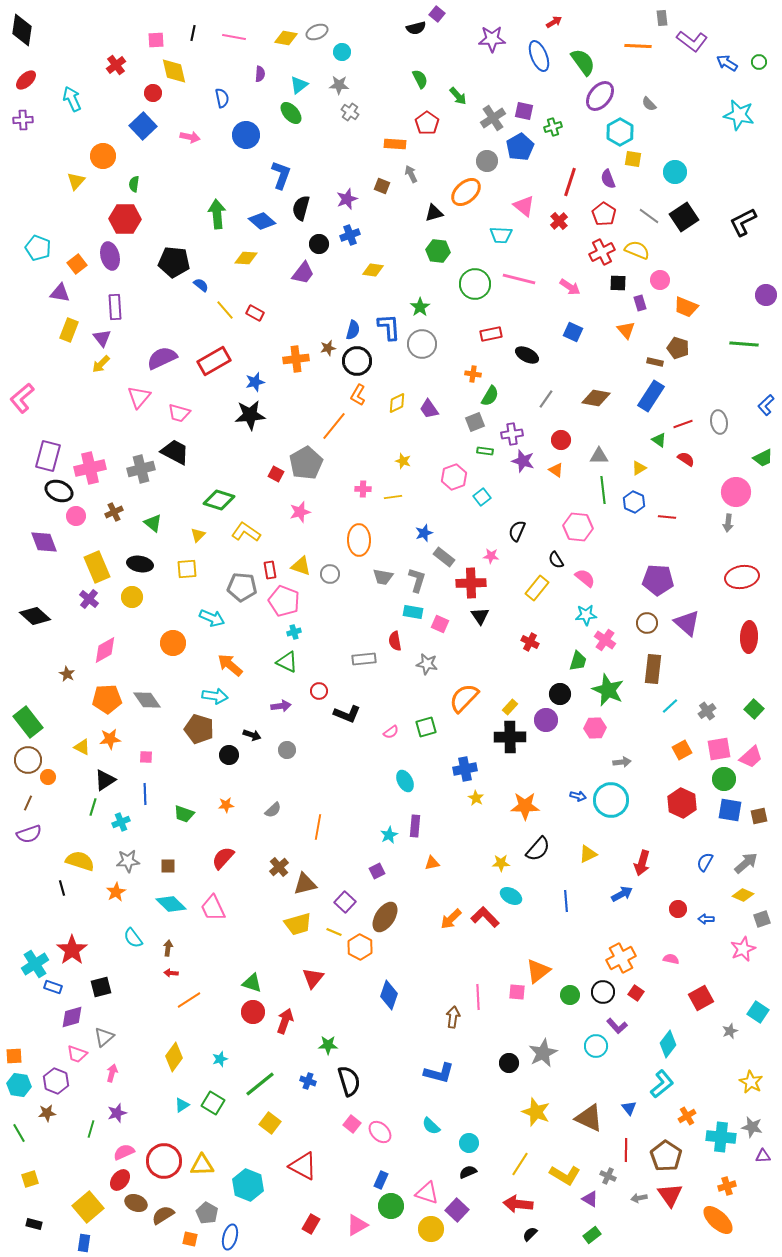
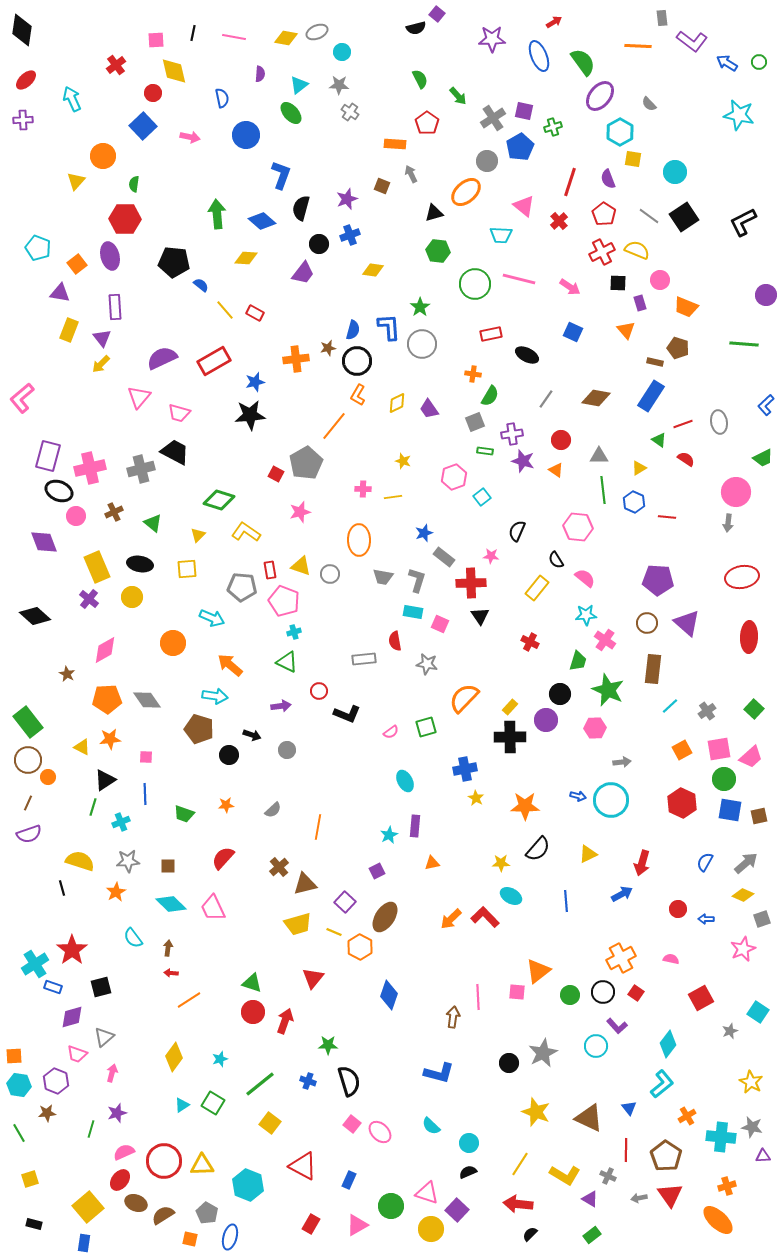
blue rectangle at (381, 1180): moved 32 px left
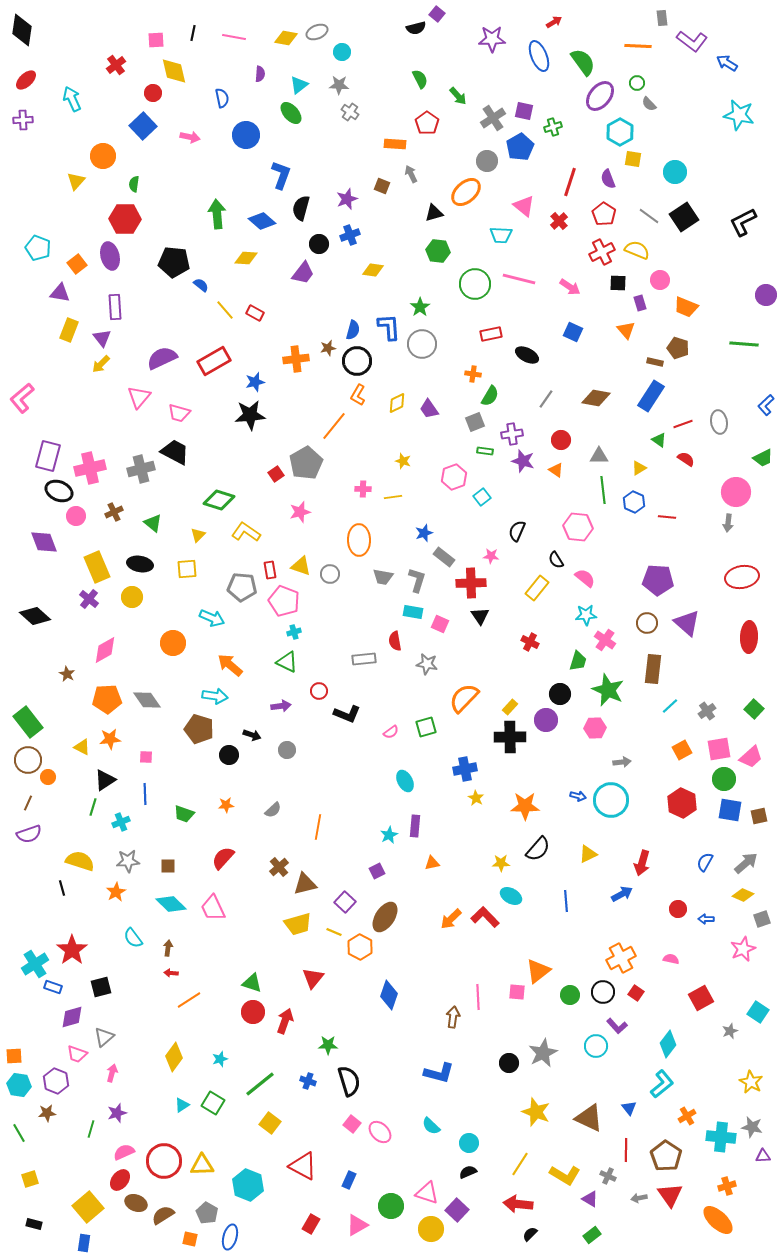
green circle at (759, 62): moved 122 px left, 21 px down
red square at (276, 474): rotated 28 degrees clockwise
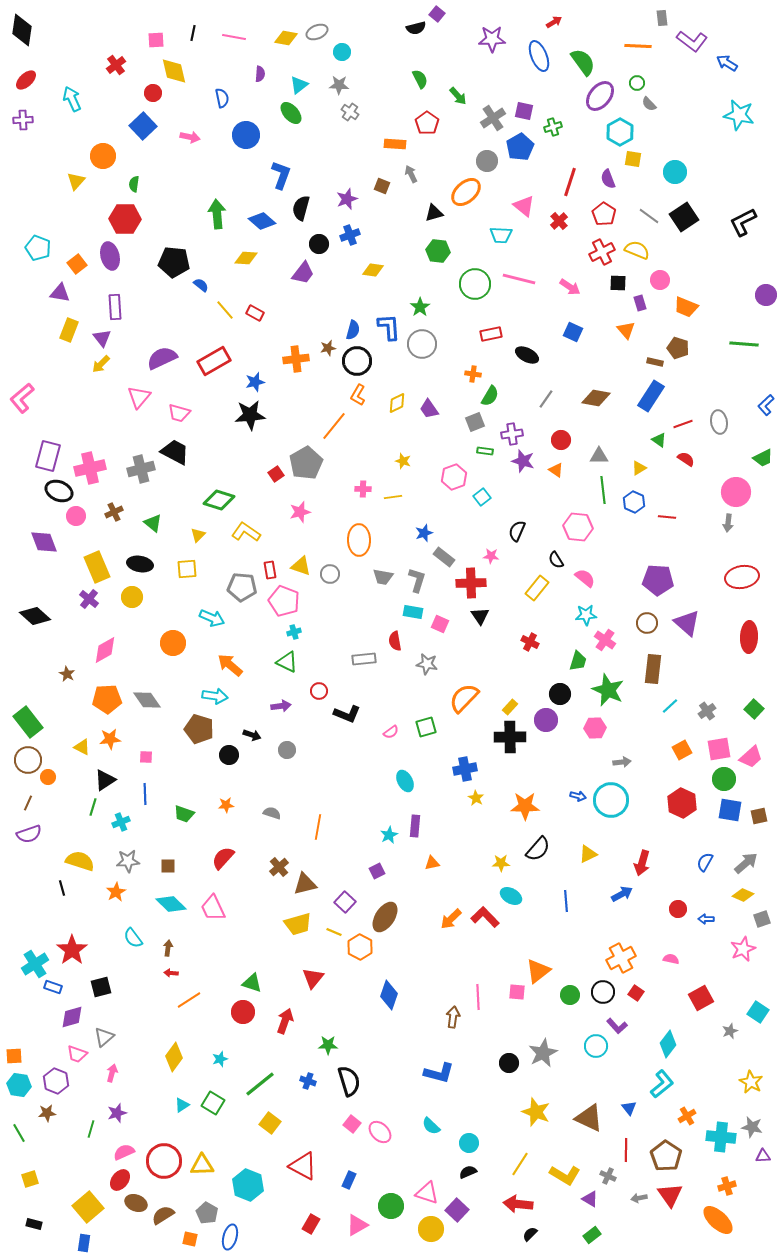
gray semicircle at (273, 810): moved 1 px left, 3 px down; rotated 120 degrees counterclockwise
red circle at (253, 1012): moved 10 px left
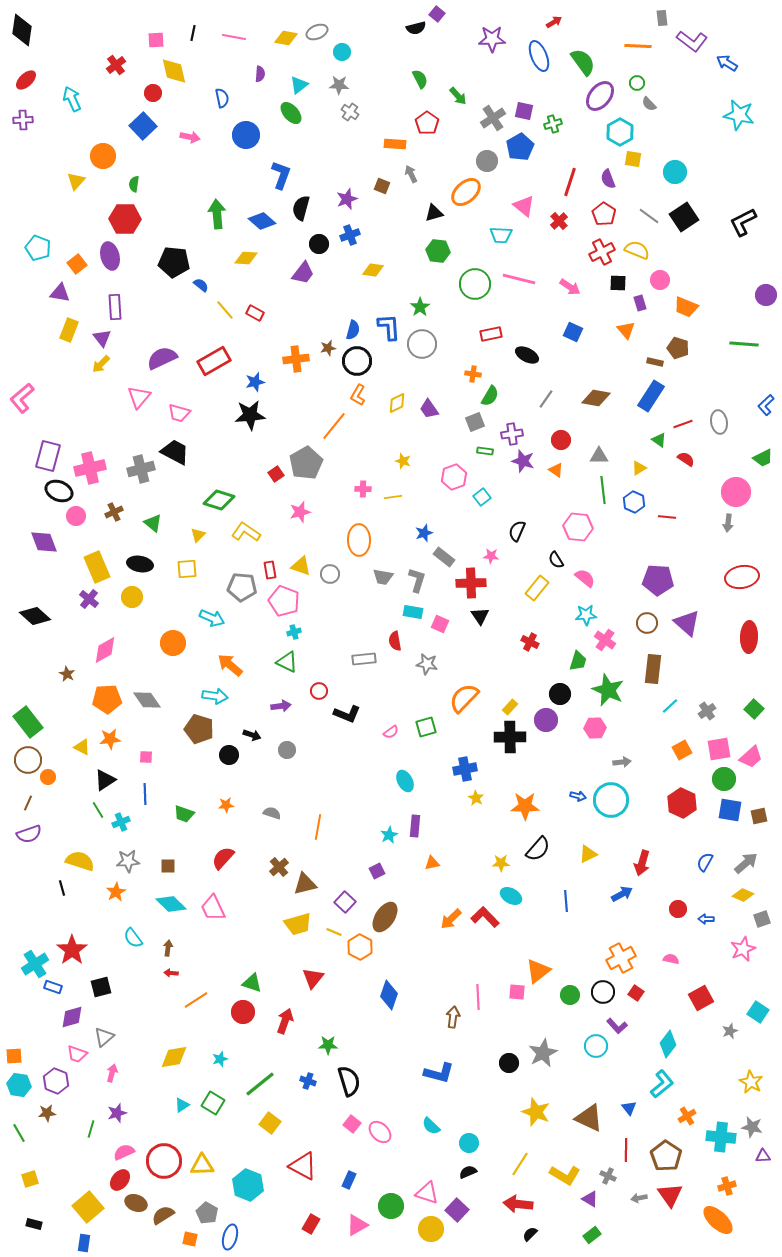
green cross at (553, 127): moved 3 px up
green line at (93, 807): moved 5 px right, 3 px down; rotated 48 degrees counterclockwise
orange line at (189, 1000): moved 7 px right
yellow diamond at (174, 1057): rotated 44 degrees clockwise
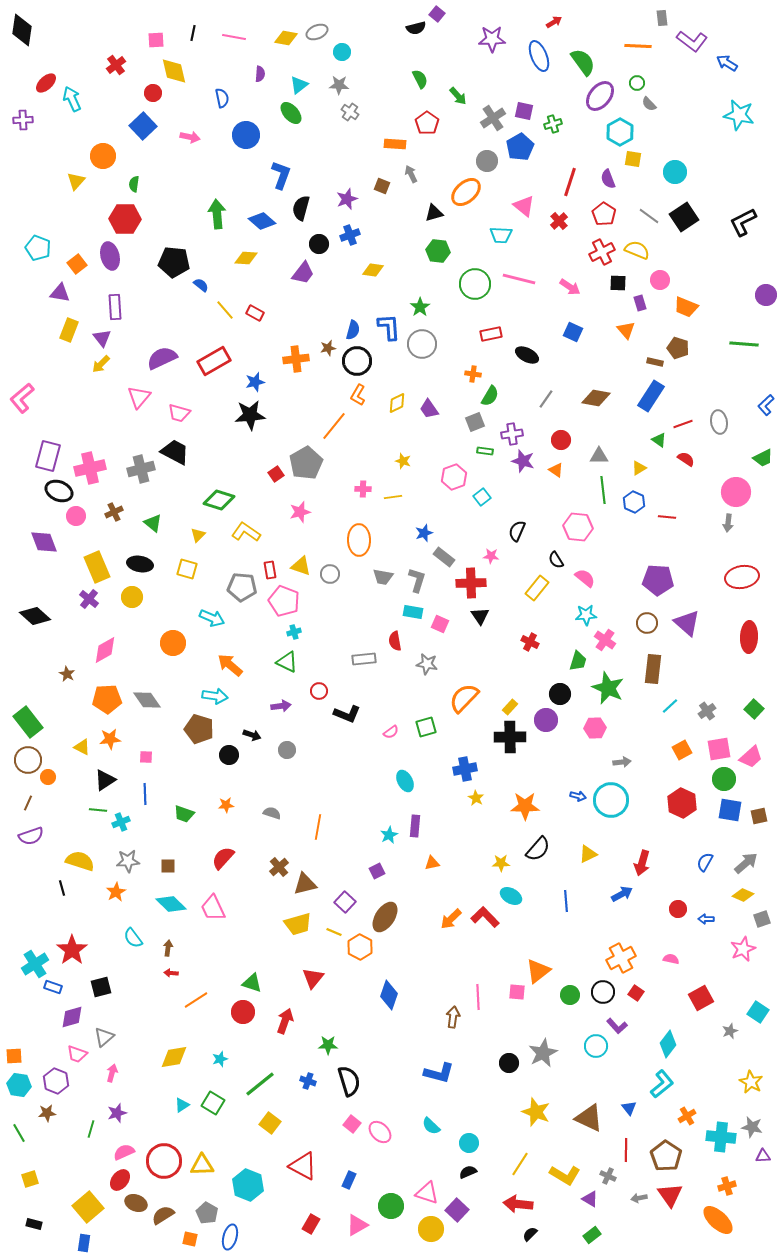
red ellipse at (26, 80): moved 20 px right, 3 px down
yellow square at (187, 569): rotated 20 degrees clockwise
green star at (608, 690): moved 2 px up
green line at (98, 810): rotated 54 degrees counterclockwise
purple semicircle at (29, 834): moved 2 px right, 2 px down
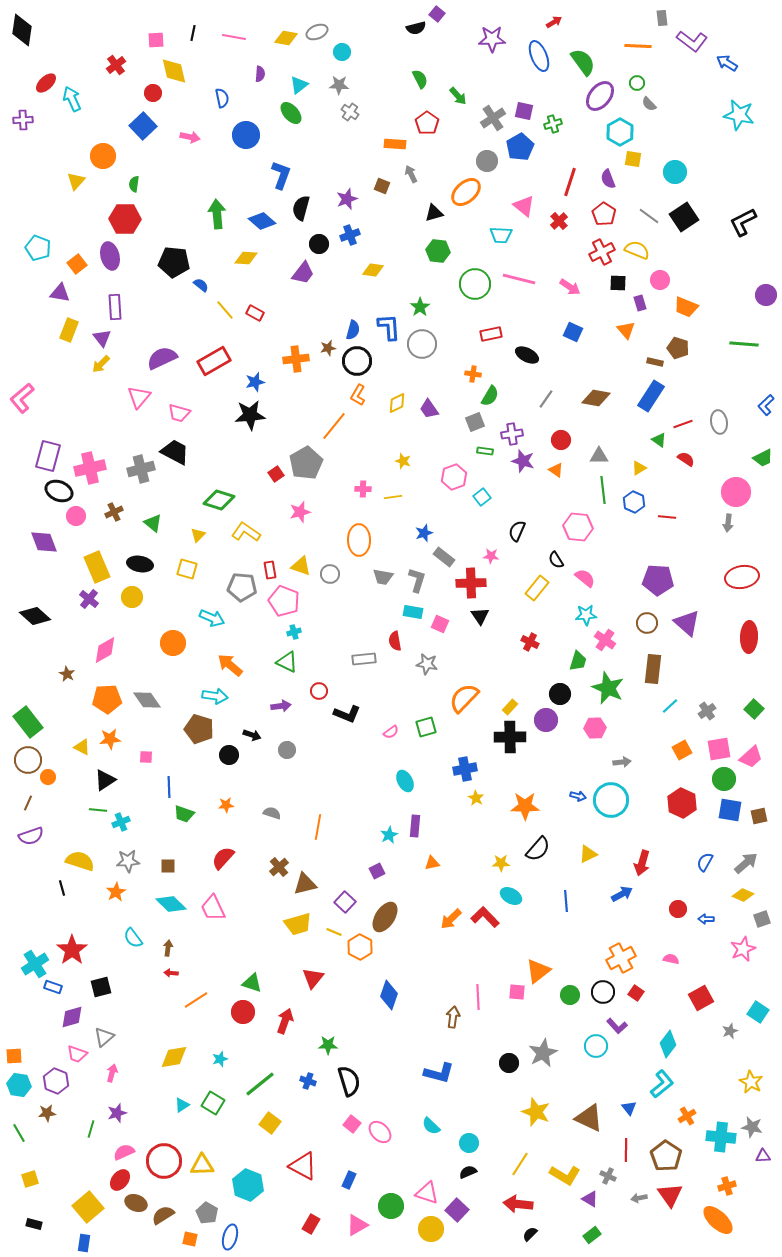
blue line at (145, 794): moved 24 px right, 7 px up
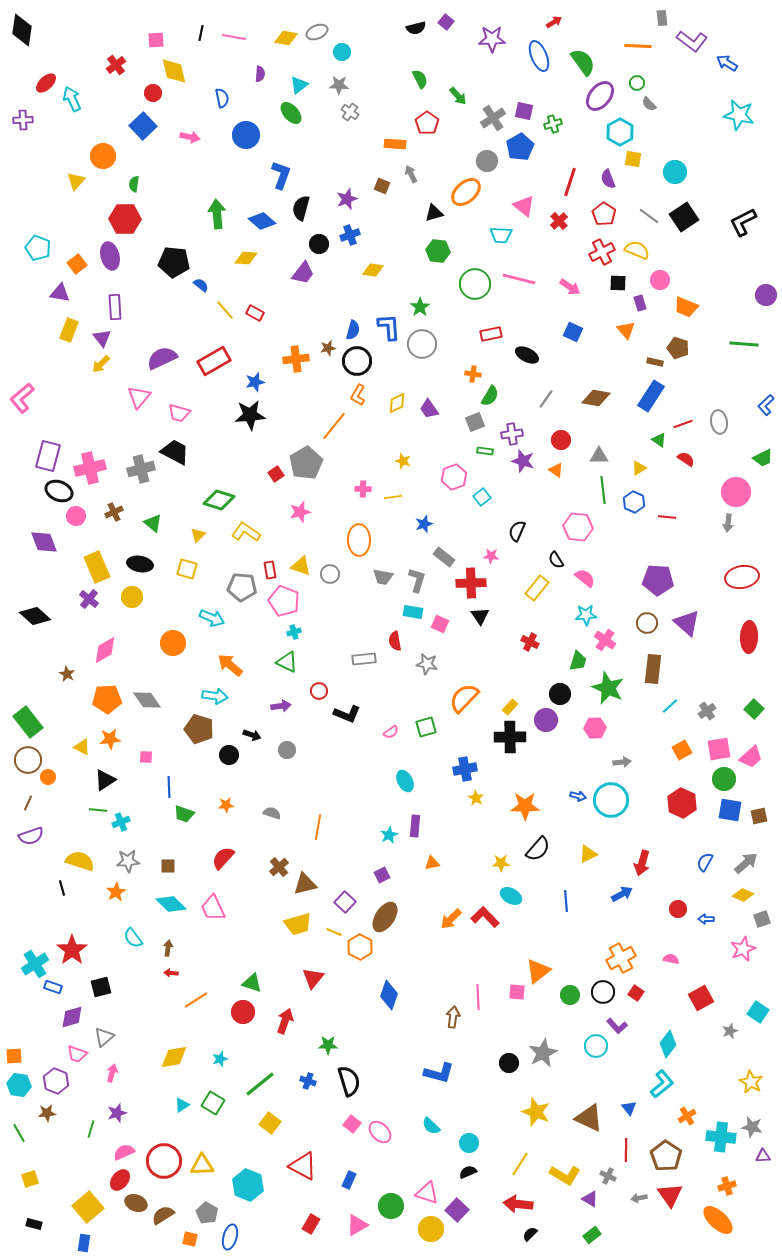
purple square at (437, 14): moved 9 px right, 8 px down
black line at (193, 33): moved 8 px right
blue star at (424, 533): moved 9 px up
purple square at (377, 871): moved 5 px right, 4 px down
